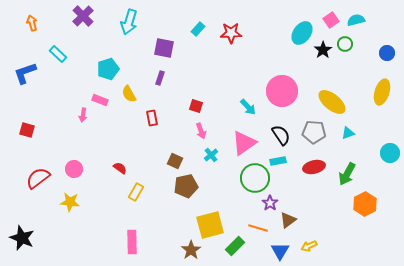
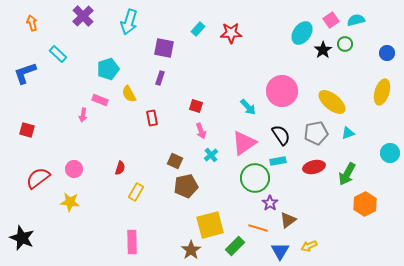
gray pentagon at (314, 132): moved 2 px right, 1 px down; rotated 15 degrees counterclockwise
red semicircle at (120, 168): rotated 72 degrees clockwise
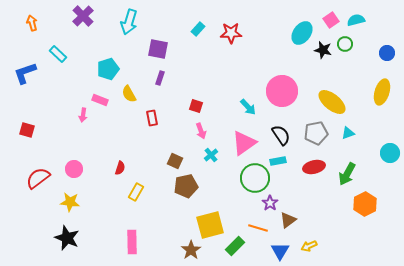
purple square at (164, 48): moved 6 px left, 1 px down
black star at (323, 50): rotated 24 degrees counterclockwise
black star at (22, 238): moved 45 px right
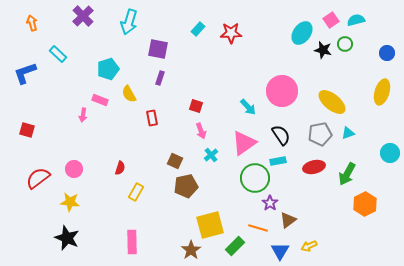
gray pentagon at (316, 133): moved 4 px right, 1 px down
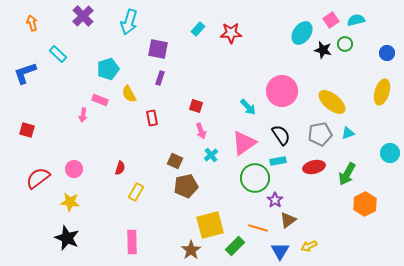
purple star at (270, 203): moved 5 px right, 3 px up
